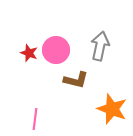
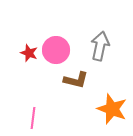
pink line: moved 2 px left, 1 px up
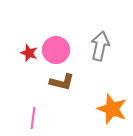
brown L-shape: moved 14 px left, 2 px down
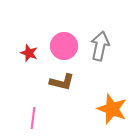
pink circle: moved 8 px right, 4 px up
